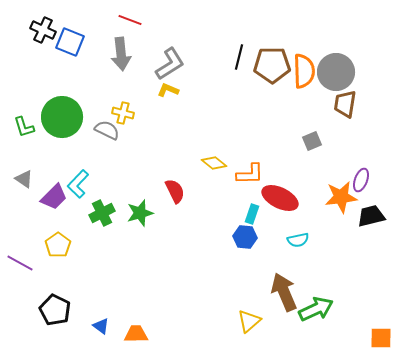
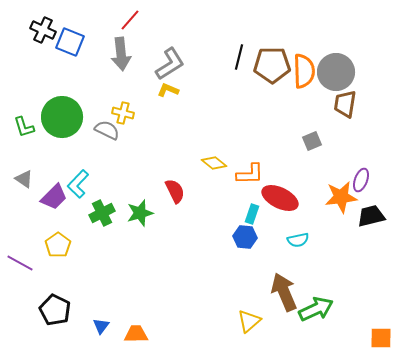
red line: rotated 70 degrees counterclockwise
blue triangle: rotated 30 degrees clockwise
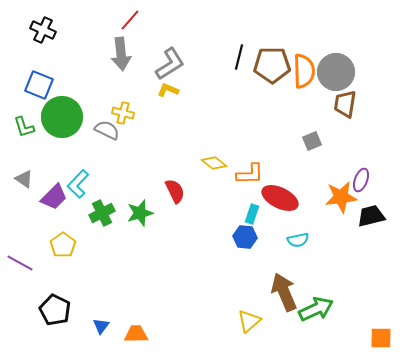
blue square: moved 31 px left, 43 px down
yellow pentagon: moved 5 px right
